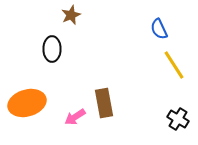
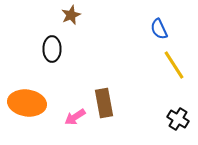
orange ellipse: rotated 24 degrees clockwise
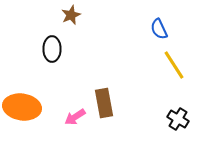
orange ellipse: moved 5 px left, 4 px down
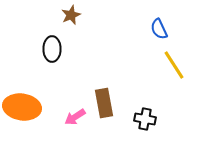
black cross: moved 33 px left; rotated 20 degrees counterclockwise
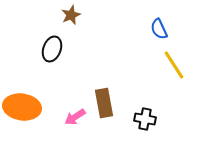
black ellipse: rotated 20 degrees clockwise
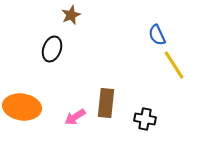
blue semicircle: moved 2 px left, 6 px down
brown rectangle: moved 2 px right; rotated 16 degrees clockwise
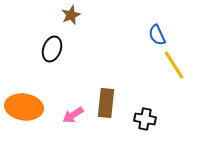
orange ellipse: moved 2 px right
pink arrow: moved 2 px left, 2 px up
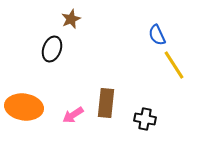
brown star: moved 4 px down
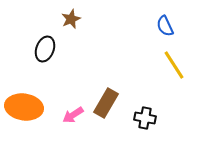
blue semicircle: moved 8 px right, 9 px up
black ellipse: moved 7 px left
brown rectangle: rotated 24 degrees clockwise
black cross: moved 1 px up
